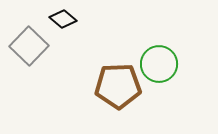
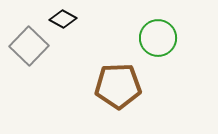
black diamond: rotated 12 degrees counterclockwise
green circle: moved 1 px left, 26 px up
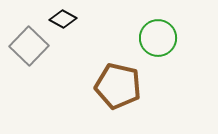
brown pentagon: rotated 15 degrees clockwise
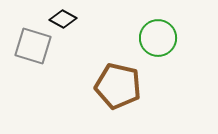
gray square: moved 4 px right; rotated 27 degrees counterclockwise
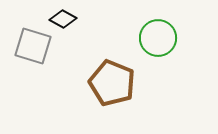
brown pentagon: moved 6 px left, 3 px up; rotated 9 degrees clockwise
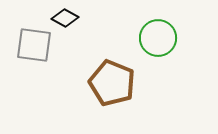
black diamond: moved 2 px right, 1 px up
gray square: moved 1 px right, 1 px up; rotated 9 degrees counterclockwise
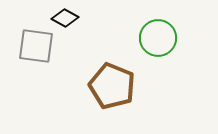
gray square: moved 2 px right, 1 px down
brown pentagon: moved 3 px down
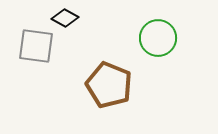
brown pentagon: moved 3 px left, 1 px up
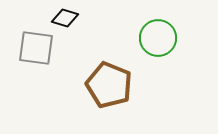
black diamond: rotated 12 degrees counterclockwise
gray square: moved 2 px down
